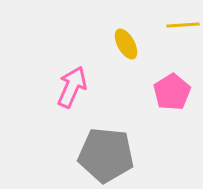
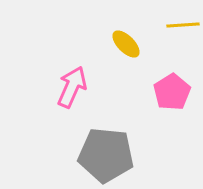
yellow ellipse: rotated 16 degrees counterclockwise
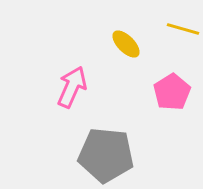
yellow line: moved 4 px down; rotated 20 degrees clockwise
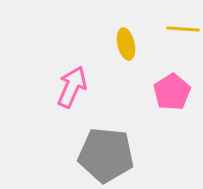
yellow line: rotated 12 degrees counterclockwise
yellow ellipse: rotated 32 degrees clockwise
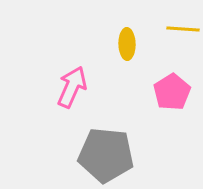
yellow ellipse: moved 1 px right; rotated 12 degrees clockwise
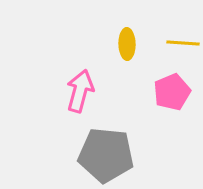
yellow line: moved 14 px down
pink arrow: moved 8 px right, 4 px down; rotated 9 degrees counterclockwise
pink pentagon: rotated 9 degrees clockwise
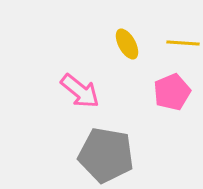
yellow ellipse: rotated 28 degrees counterclockwise
pink arrow: rotated 114 degrees clockwise
gray pentagon: rotated 4 degrees clockwise
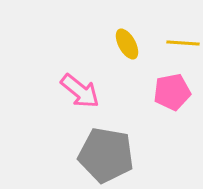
pink pentagon: rotated 12 degrees clockwise
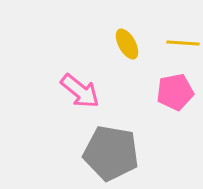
pink pentagon: moved 3 px right
gray pentagon: moved 5 px right, 2 px up
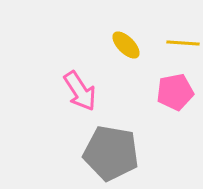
yellow ellipse: moved 1 px left, 1 px down; rotated 16 degrees counterclockwise
pink arrow: rotated 18 degrees clockwise
